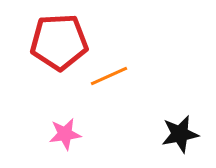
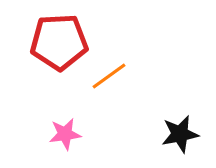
orange line: rotated 12 degrees counterclockwise
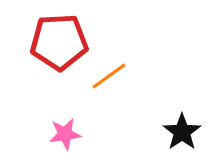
black star: moved 2 px right, 2 px up; rotated 24 degrees counterclockwise
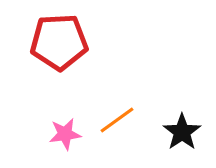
orange line: moved 8 px right, 44 px down
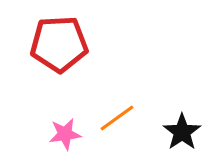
red pentagon: moved 2 px down
orange line: moved 2 px up
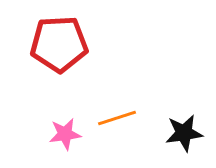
orange line: rotated 18 degrees clockwise
black star: moved 2 px right, 1 px down; rotated 27 degrees clockwise
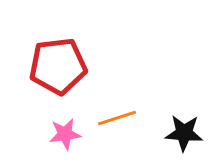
red pentagon: moved 1 px left, 22 px down; rotated 4 degrees counterclockwise
black star: rotated 12 degrees clockwise
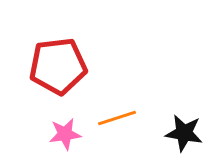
black star: rotated 6 degrees clockwise
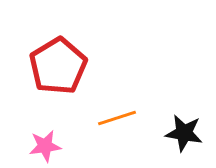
red pentagon: rotated 24 degrees counterclockwise
pink star: moved 20 px left, 12 px down
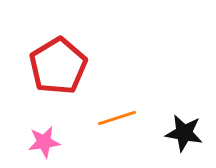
pink star: moved 1 px left, 4 px up
